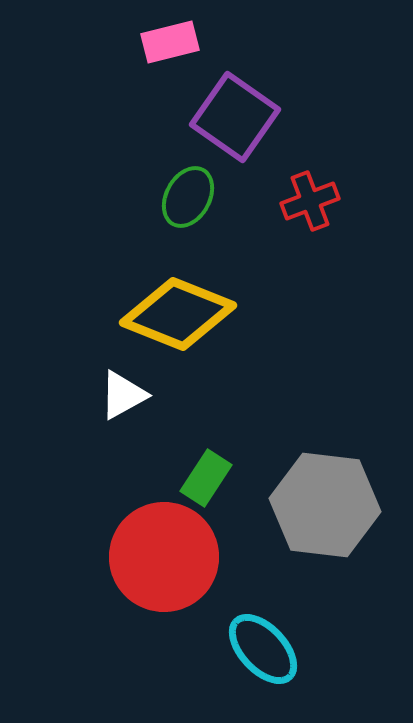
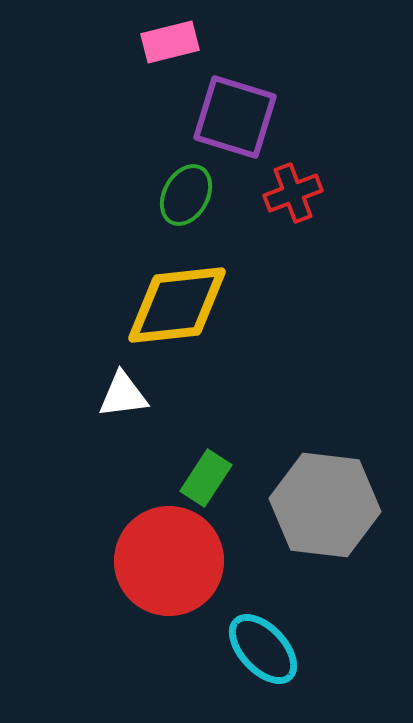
purple square: rotated 18 degrees counterclockwise
green ellipse: moved 2 px left, 2 px up
red cross: moved 17 px left, 8 px up
yellow diamond: moved 1 px left, 9 px up; rotated 28 degrees counterclockwise
white triangle: rotated 22 degrees clockwise
red circle: moved 5 px right, 4 px down
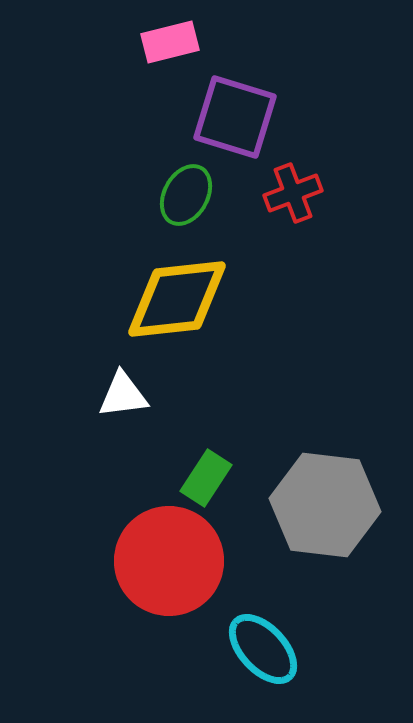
yellow diamond: moved 6 px up
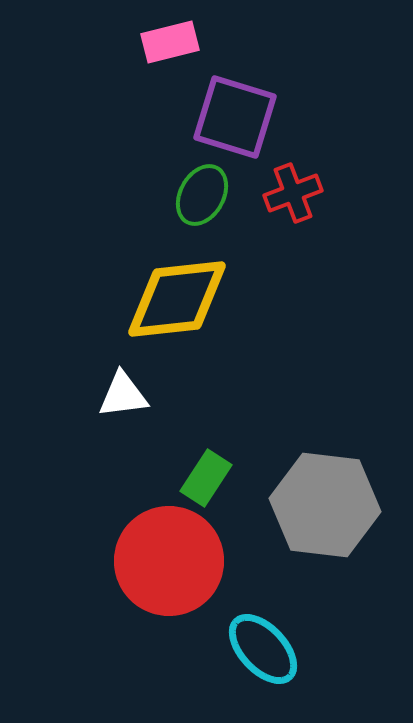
green ellipse: moved 16 px right
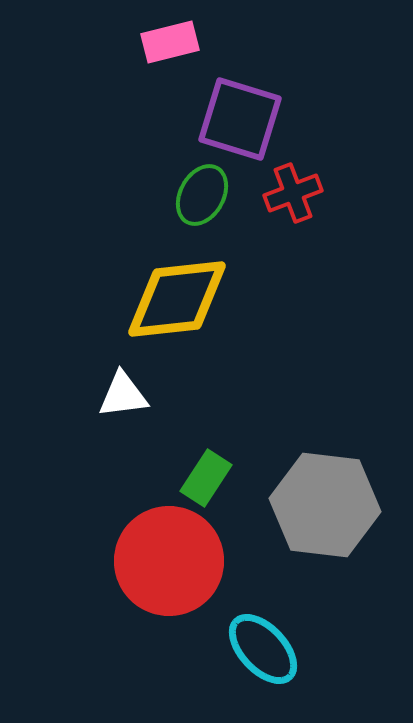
purple square: moved 5 px right, 2 px down
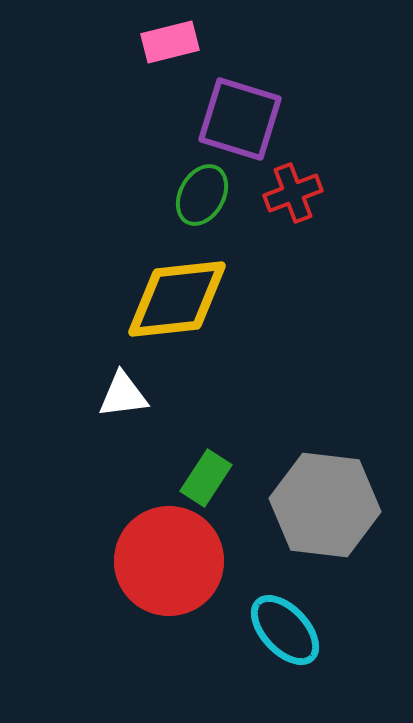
cyan ellipse: moved 22 px right, 19 px up
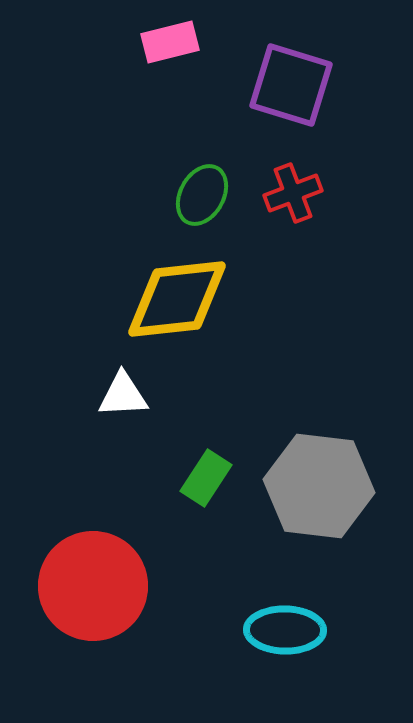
purple square: moved 51 px right, 34 px up
white triangle: rotated 4 degrees clockwise
gray hexagon: moved 6 px left, 19 px up
red circle: moved 76 px left, 25 px down
cyan ellipse: rotated 46 degrees counterclockwise
